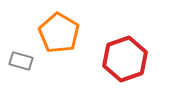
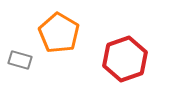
gray rectangle: moved 1 px left, 1 px up
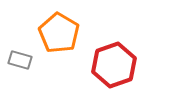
red hexagon: moved 11 px left, 6 px down
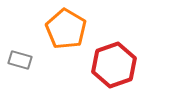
orange pentagon: moved 7 px right, 4 px up
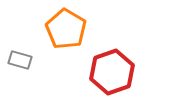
red hexagon: moved 2 px left, 7 px down
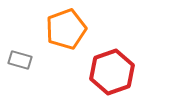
orange pentagon: rotated 21 degrees clockwise
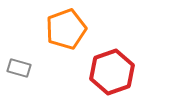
gray rectangle: moved 1 px left, 8 px down
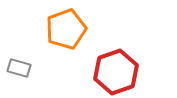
red hexagon: moved 4 px right
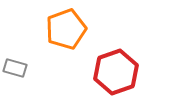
gray rectangle: moved 4 px left
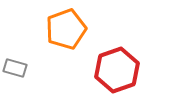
red hexagon: moved 1 px right, 2 px up
